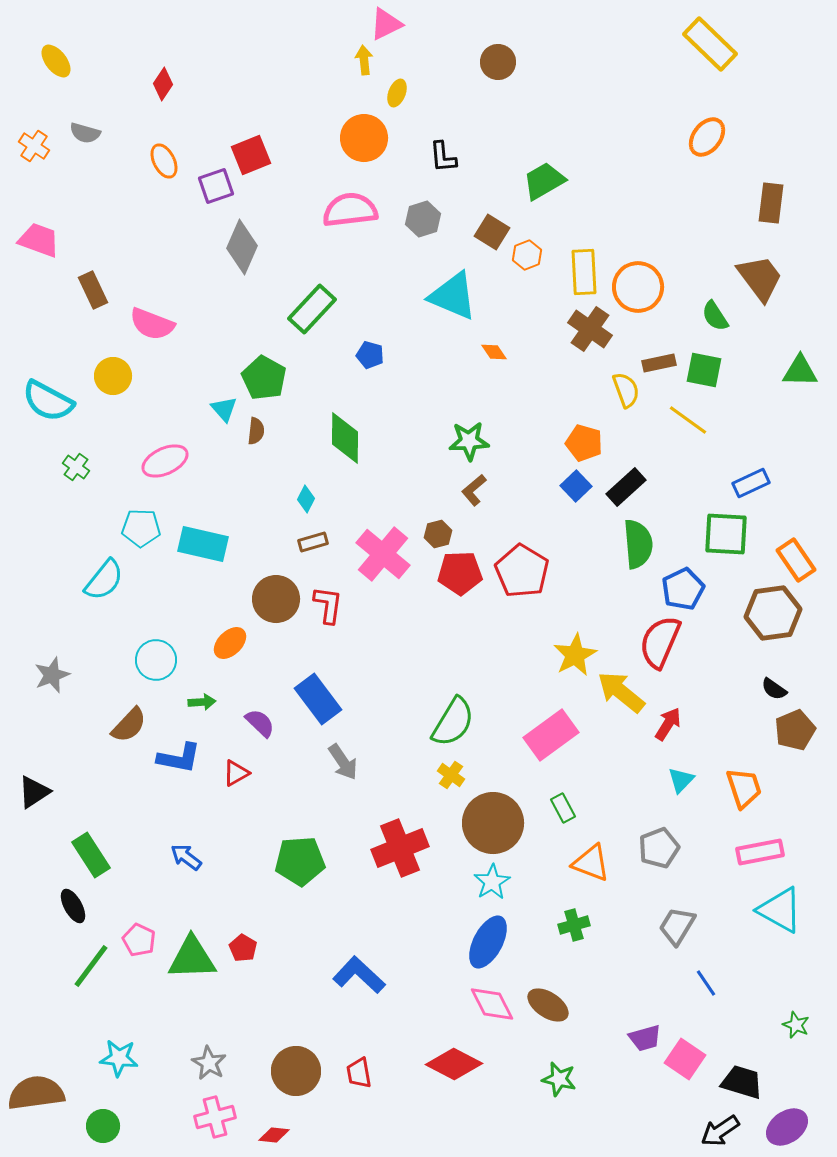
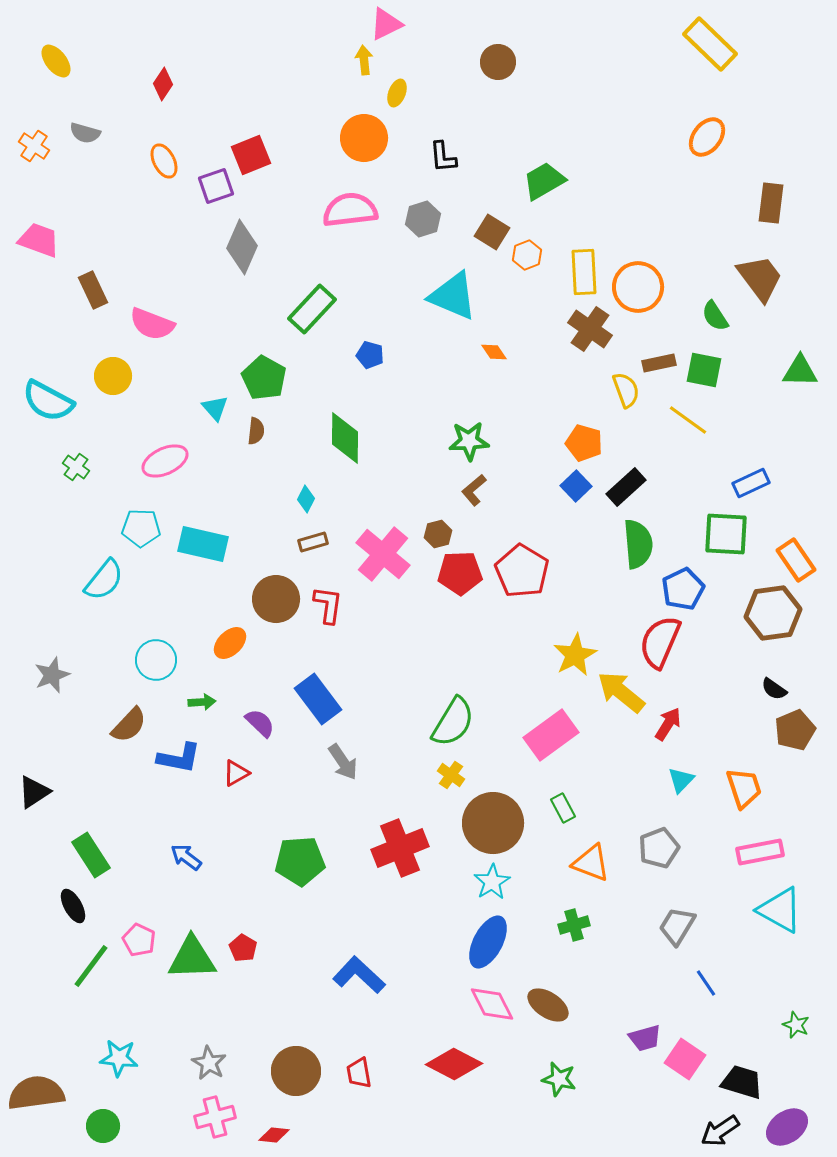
cyan triangle at (224, 409): moved 9 px left, 1 px up
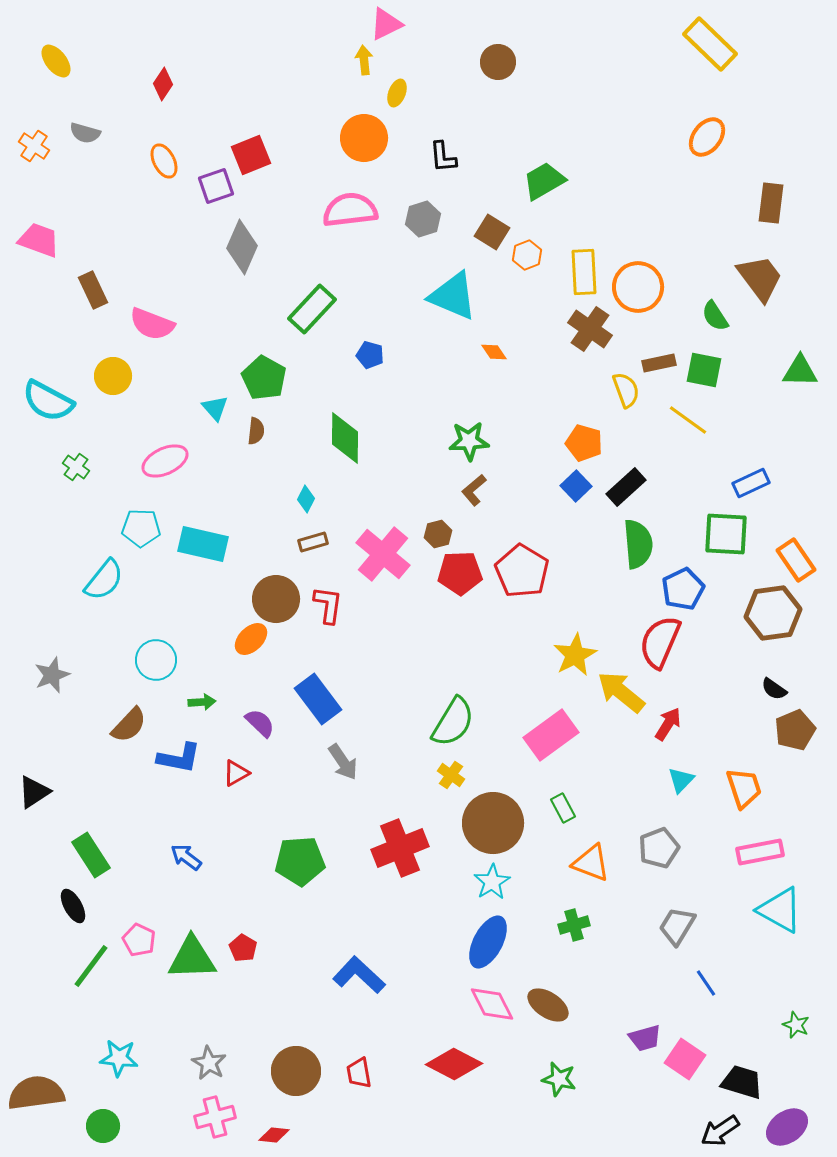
orange ellipse at (230, 643): moved 21 px right, 4 px up
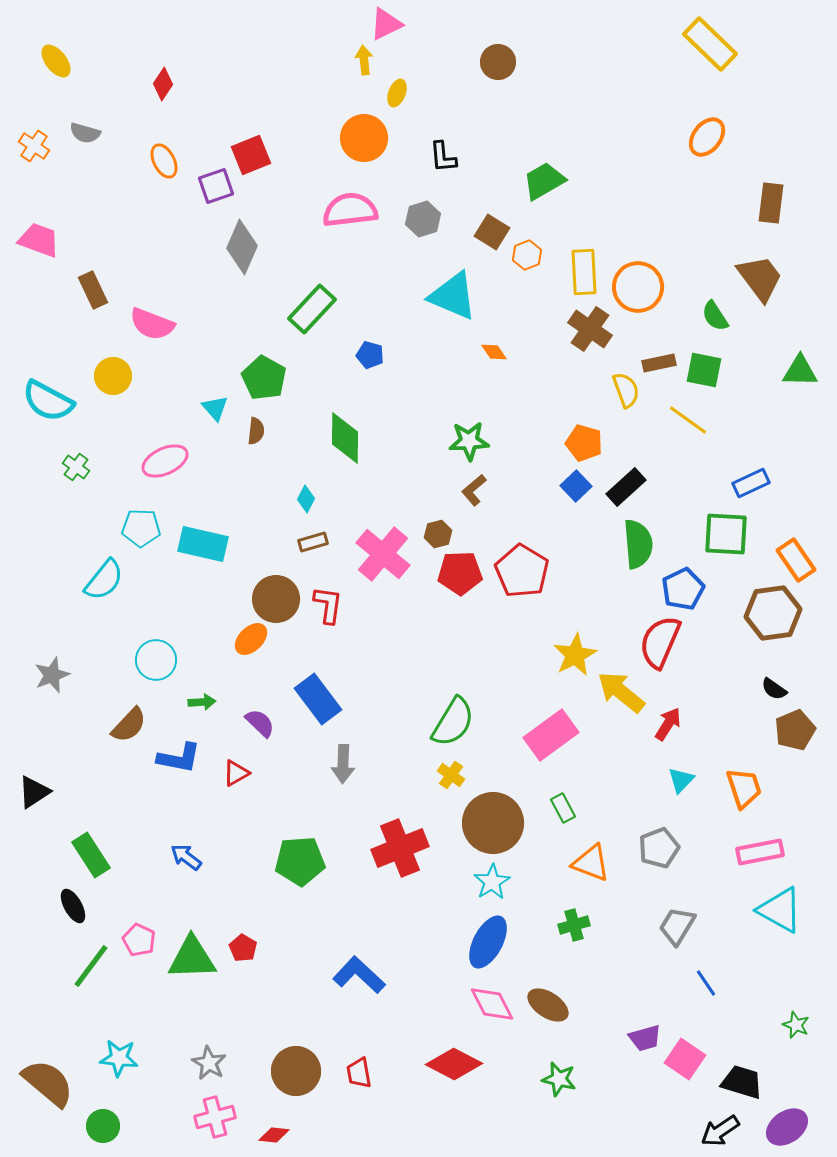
gray arrow at (343, 762): moved 2 px down; rotated 36 degrees clockwise
brown semicircle at (36, 1093): moved 12 px right, 10 px up; rotated 48 degrees clockwise
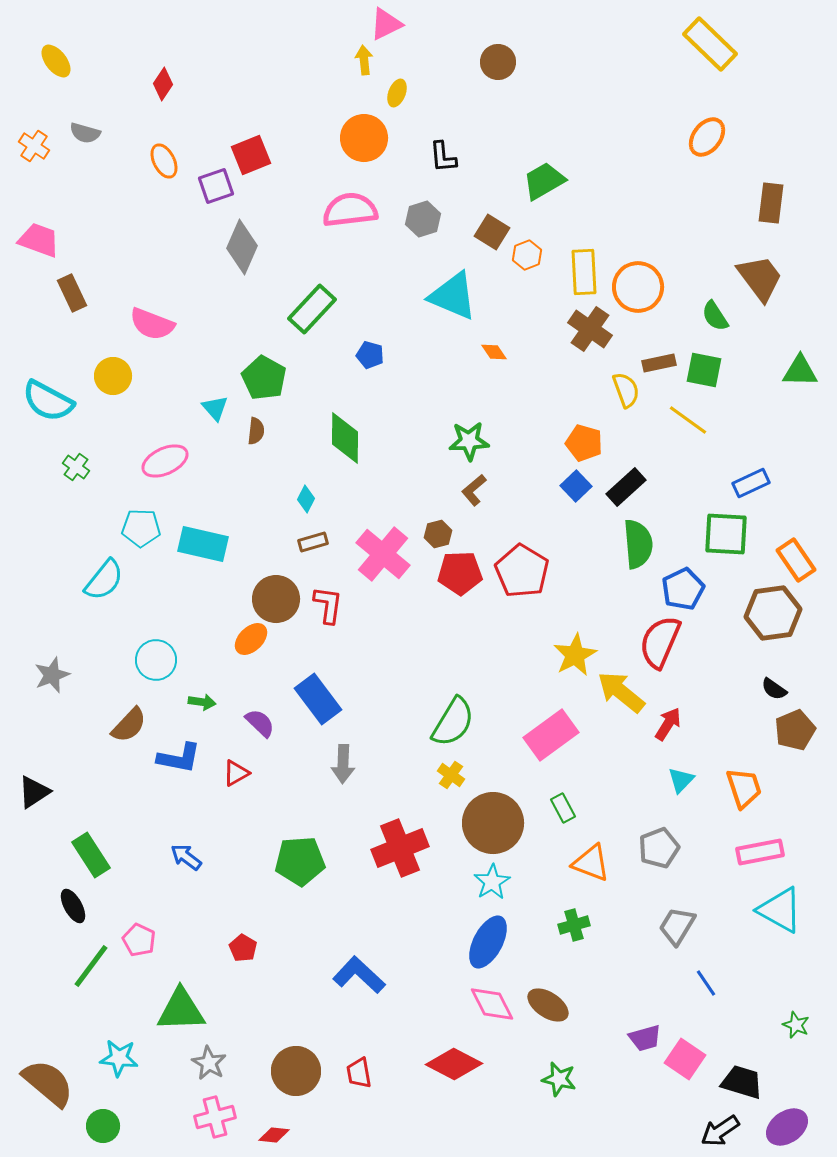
brown rectangle at (93, 290): moved 21 px left, 3 px down
green arrow at (202, 702): rotated 12 degrees clockwise
green triangle at (192, 958): moved 11 px left, 52 px down
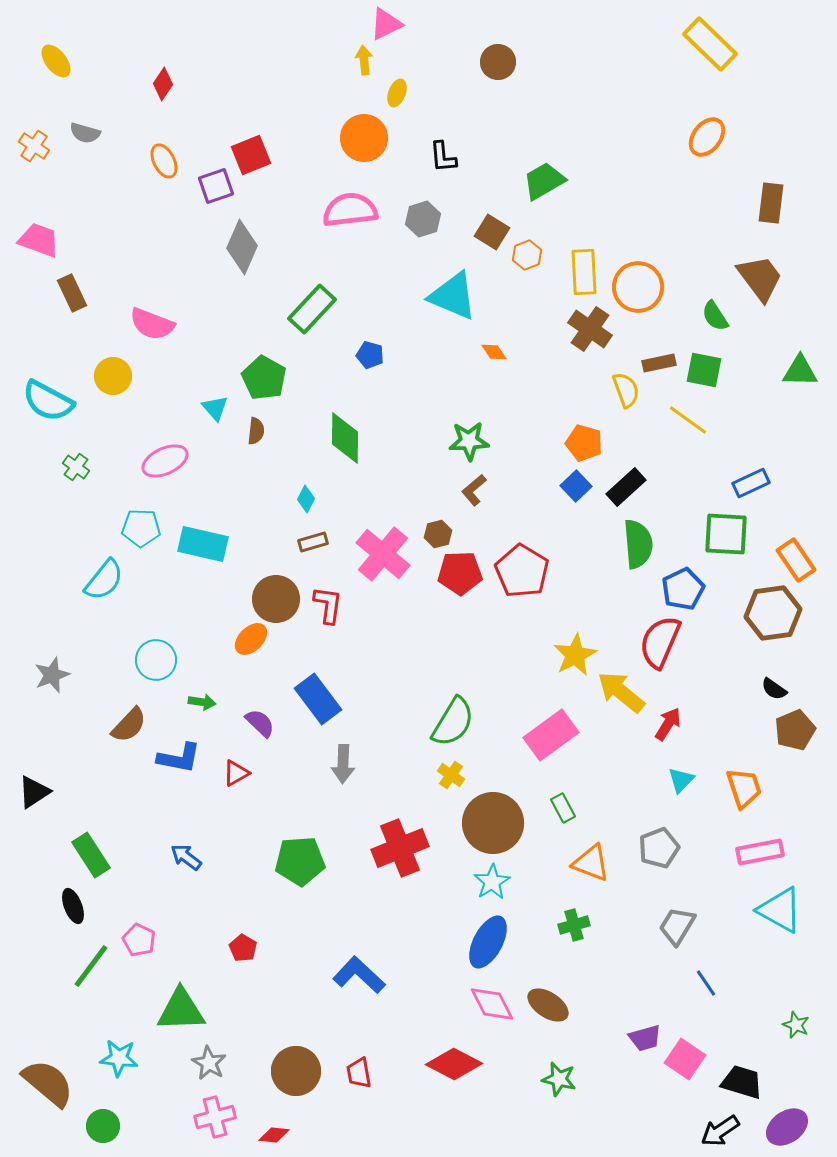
black ellipse at (73, 906): rotated 8 degrees clockwise
